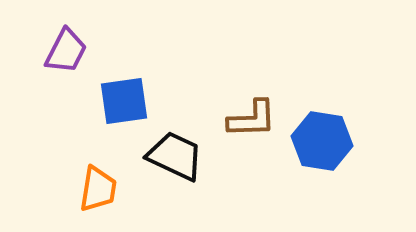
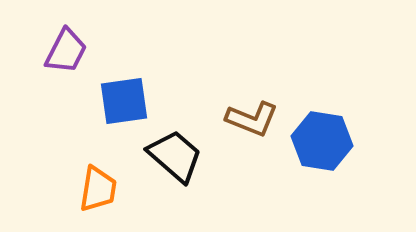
brown L-shape: rotated 24 degrees clockwise
black trapezoid: rotated 16 degrees clockwise
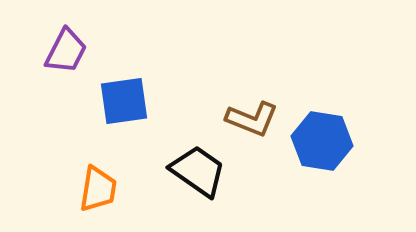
black trapezoid: moved 23 px right, 15 px down; rotated 6 degrees counterclockwise
